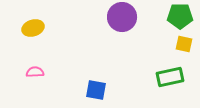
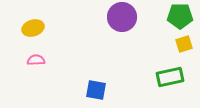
yellow square: rotated 30 degrees counterclockwise
pink semicircle: moved 1 px right, 12 px up
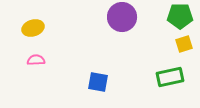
blue square: moved 2 px right, 8 px up
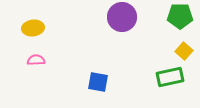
yellow ellipse: rotated 10 degrees clockwise
yellow square: moved 7 px down; rotated 30 degrees counterclockwise
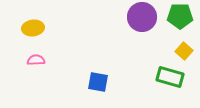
purple circle: moved 20 px right
green rectangle: rotated 28 degrees clockwise
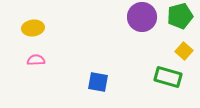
green pentagon: rotated 15 degrees counterclockwise
green rectangle: moved 2 px left
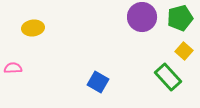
green pentagon: moved 2 px down
pink semicircle: moved 23 px left, 8 px down
green rectangle: rotated 32 degrees clockwise
blue square: rotated 20 degrees clockwise
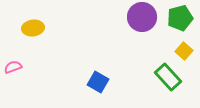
pink semicircle: moved 1 px up; rotated 18 degrees counterclockwise
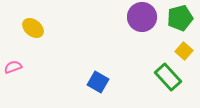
yellow ellipse: rotated 45 degrees clockwise
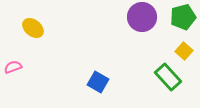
green pentagon: moved 3 px right, 1 px up
